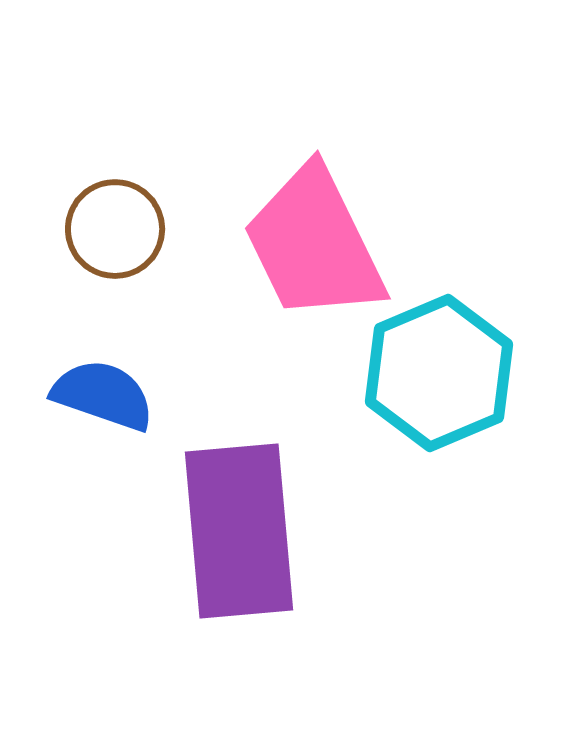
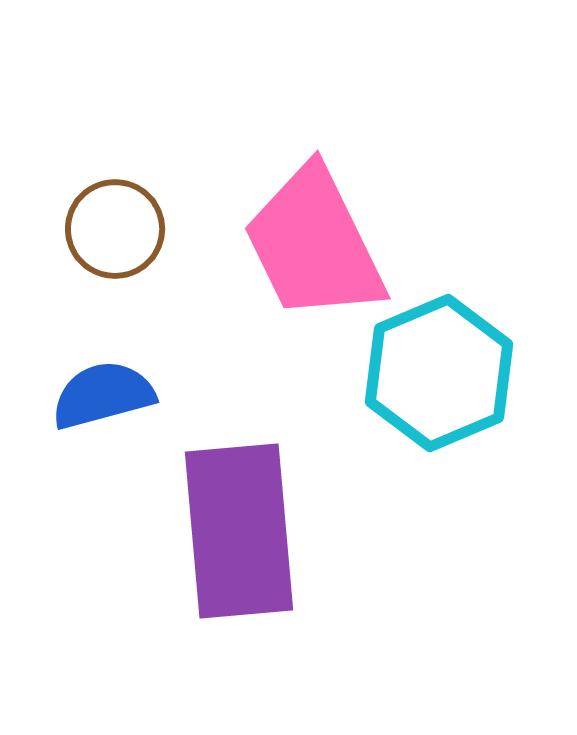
blue semicircle: rotated 34 degrees counterclockwise
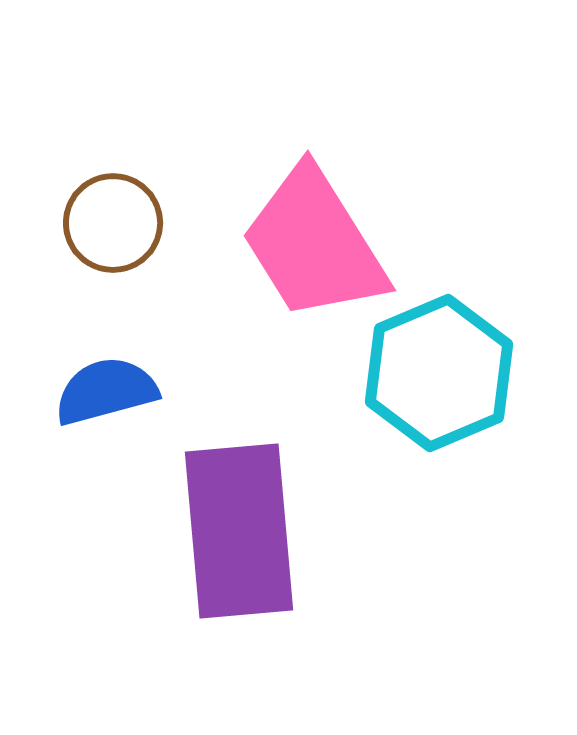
brown circle: moved 2 px left, 6 px up
pink trapezoid: rotated 6 degrees counterclockwise
blue semicircle: moved 3 px right, 4 px up
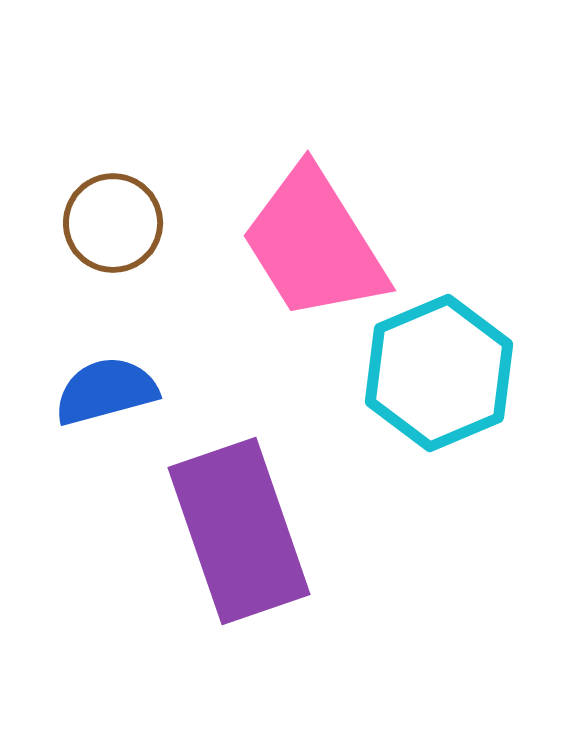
purple rectangle: rotated 14 degrees counterclockwise
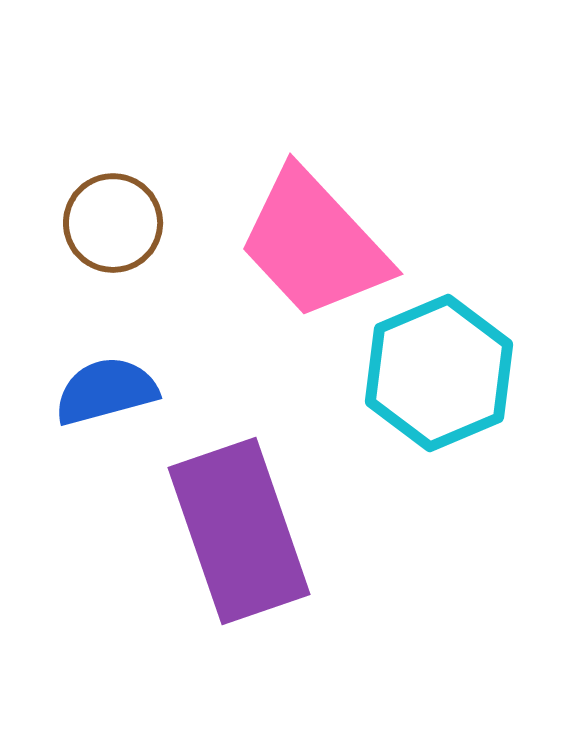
pink trapezoid: rotated 11 degrees counterclockwise
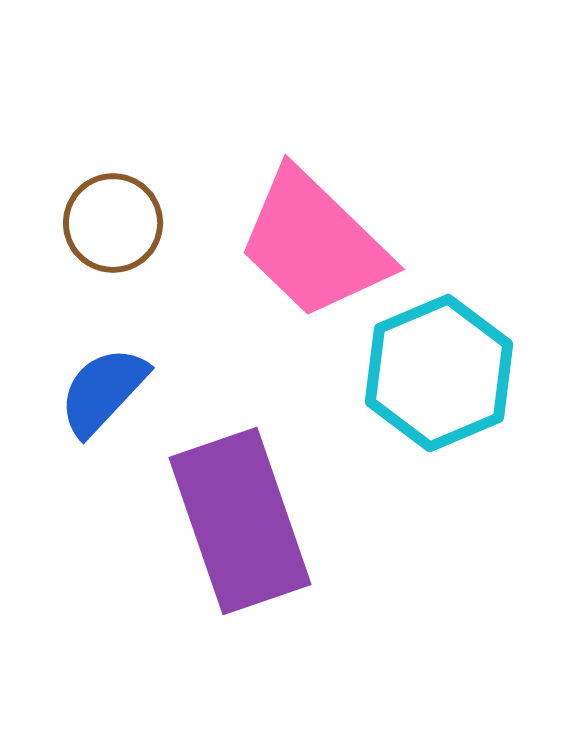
pink trapezoid: rotated 3 degrees counterclockwise
blue semicircle: moved 3 px left; rotated 32 degrees counterclockwise
purple rectangle: moved 1 px right, 10 px up
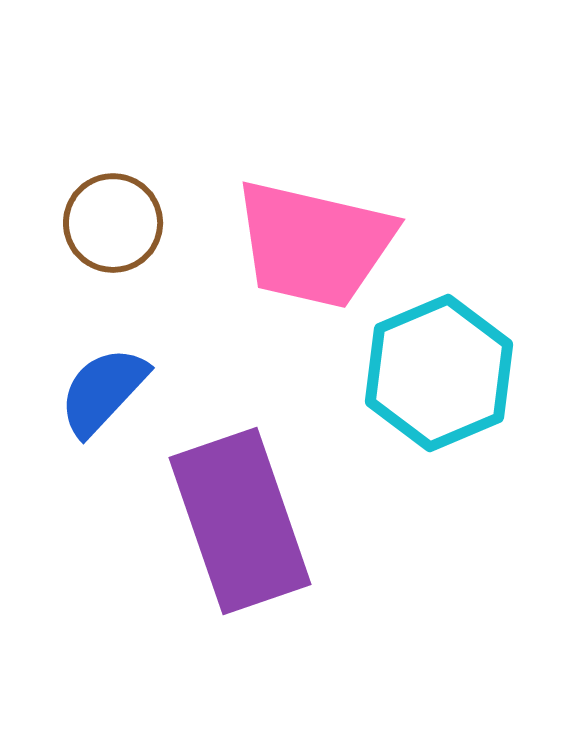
pink trapezoid: rotated 31 degrees counterclockwise
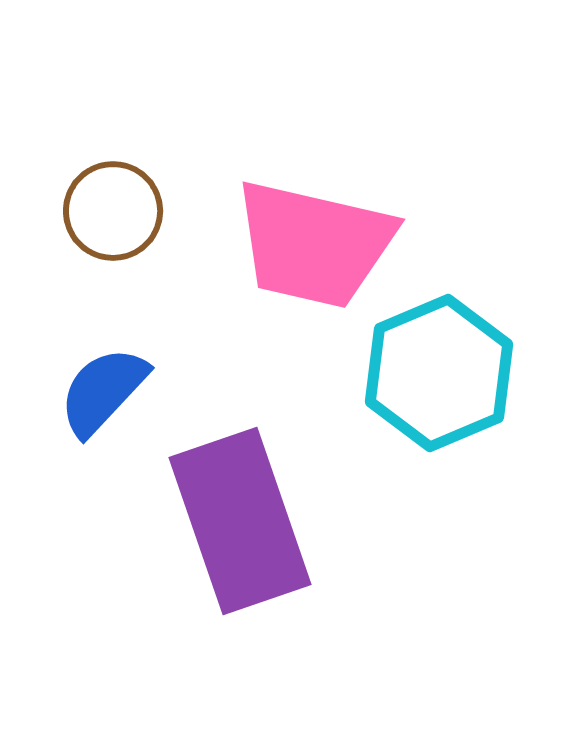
brown circle: moved 12 px up
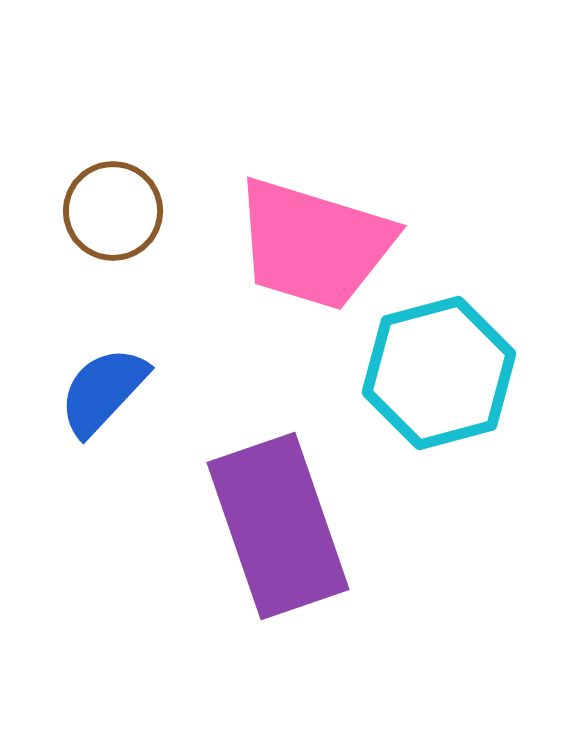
pink trapezoid: rotated 4 degrees clockwise
cyan hexagon: rotated 8 degrees clockwise
purple rectangle: moved 38 px right, 5 px down
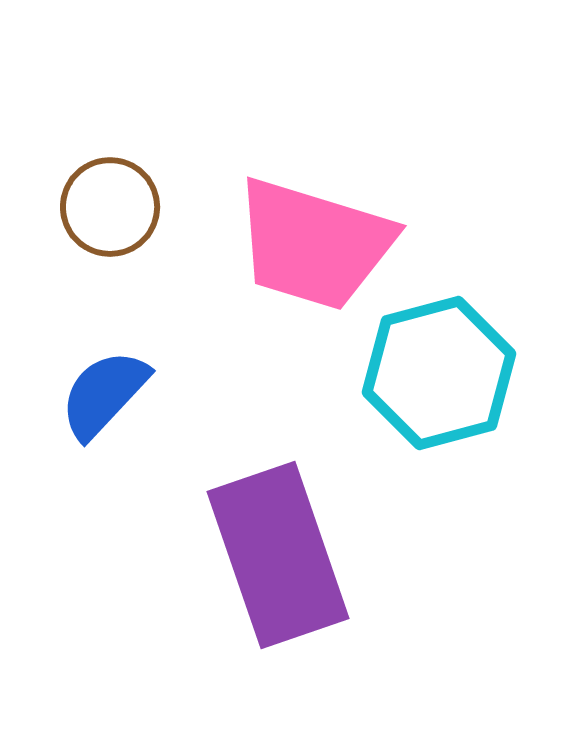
brown circle: moved 3 px left, 4 px up
blue semicircle: moved 1 px right, 3 px down
purple rectangle: moved 29 px down
